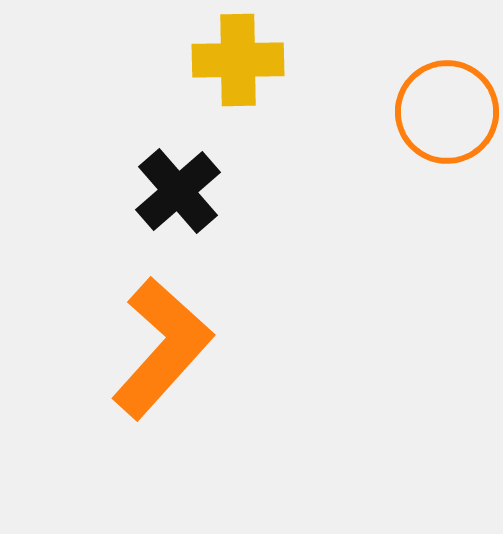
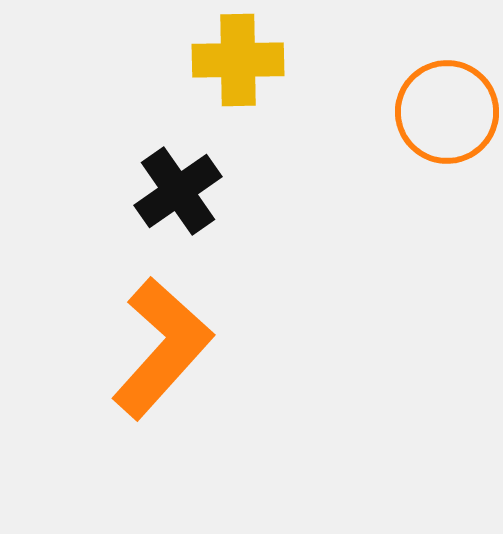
black cross: rotated 6 degrees clockwise
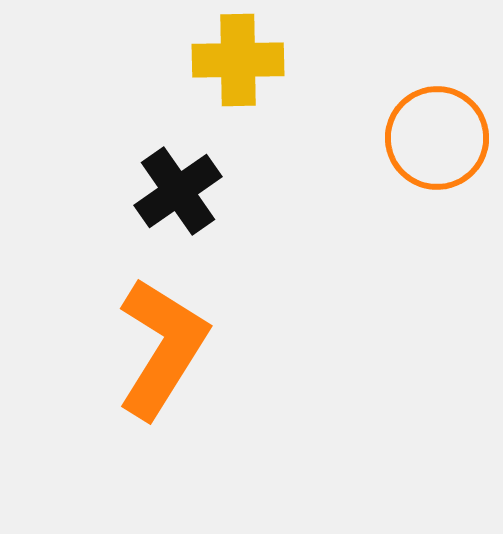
orange circle: moved 10 px left, 26 px down
orange L-shape: rotated 10 degrees counterclockwise
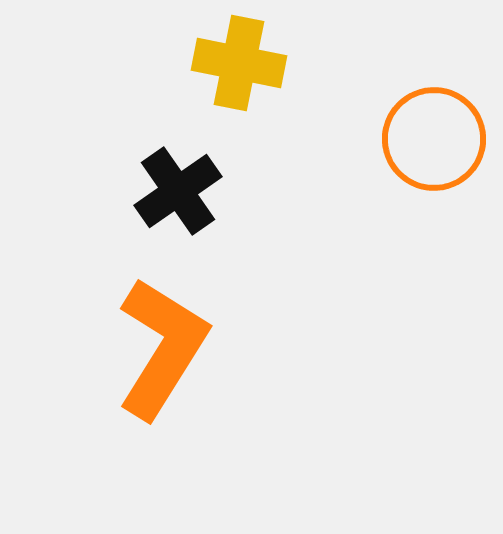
yellow cross: moved 1 px right, 3 px down; rotated 12 degrees clockwise
orange circle: moved 3 px left, 1 px down
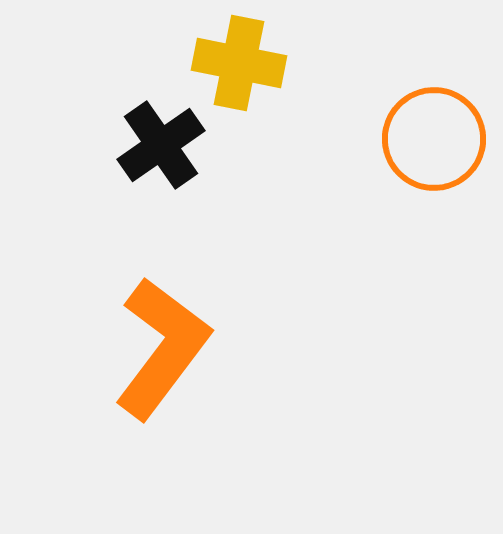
black cross: moved 17 px left, 46 px up
orange L-shape: rotated 5 degrees clockwise
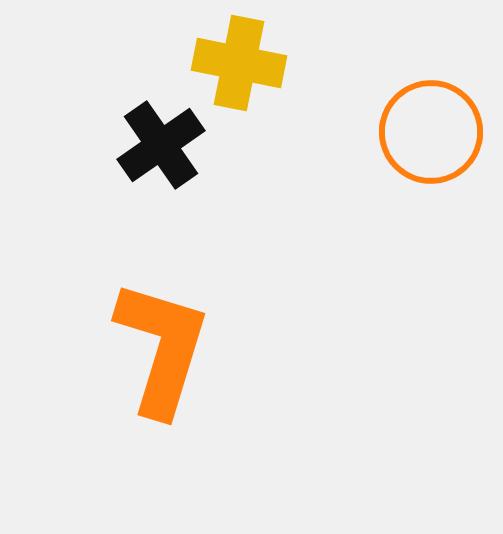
orange circle: moved 3 px left, 7 px up
orange L-shape: rotated 20 degrees counterclockwise
